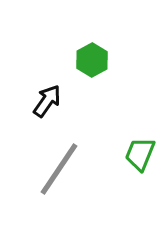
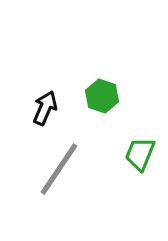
green hexagon: moved 10 px right, 36 px down; rotated 12 degrees counterclockwise
black arrow: moved 2 px left, 7 px down; rotated 12 degrees counterclockwise
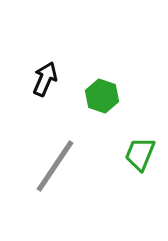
black arrow: moved 29 px up
gray line: moved 4 px left, 3 px up
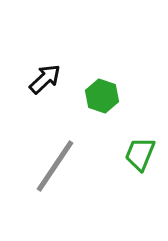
black arrow: rotated 24 degrees clockwise
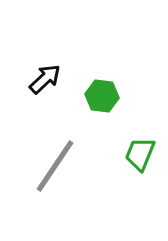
green hexagon: rotated 12 degrees counterclockwise
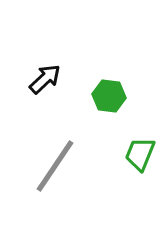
green hexagon: moved 7 px right
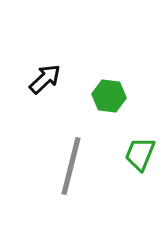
gray line: moved 16 px right; rotated 20 degrees counterclockwise
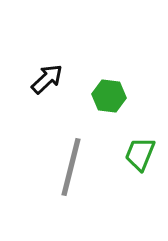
black arrow: moved 2 px right
gray line: moved 1 px down
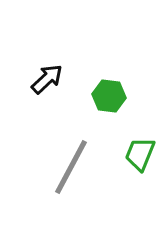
gray line: rotated 14 degrees clockwise
